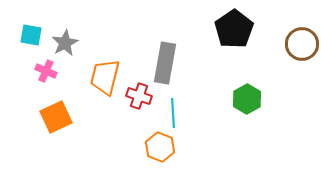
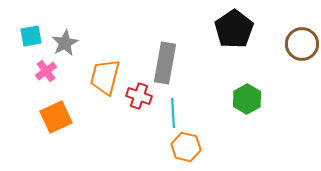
cyan square: moved 1 px down; rotated 20 degrees counterclockwise
pink cross: rotated 30 degrees clockwise
orange hexagon: moved 26 px right; rotated 8 degrees counterclockwise
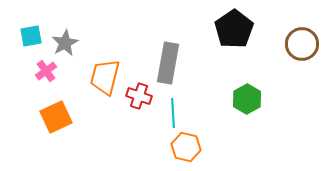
gray rectangle: moved 3 px right
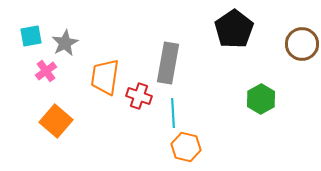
orange trapezoid: rotated 6 degrees counterclockwise
green hexagon: moved 14 px right
orange square: moved 4 px down; rotated 24 degrees counterclockwise
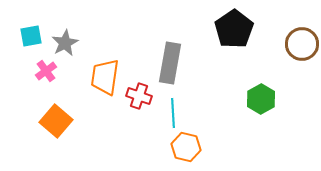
gray rectangle: moved 2 px right
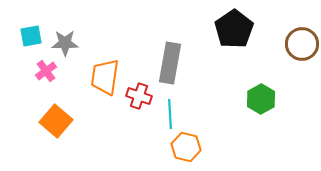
gray star: rotated 28 degrees clockwise
cyan line: moved 3 px left, 1 px down
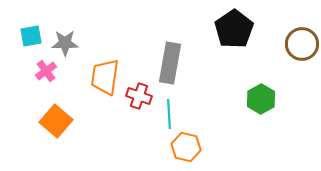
cyan line: moved 1 px left
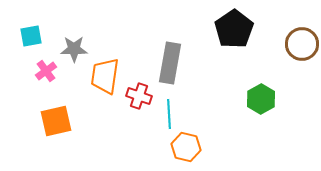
gray star: moved 9 px right, 6 px down
orange trapezoid: moved 1 px up
orange square: rotated 36 degrees clockwise
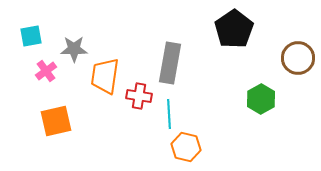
brown circle: moved 4 px left, 14 px down
red cross: rotated 10 degrees counterclockwise
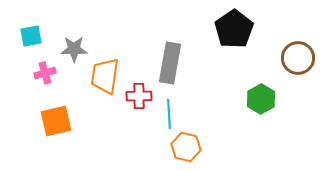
pink cross: moved 1 px left, 2 px down; rotated 20 degrees clockwise
red cross: rotated 10 degrees counterclockwise
